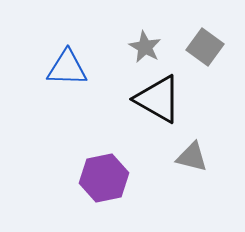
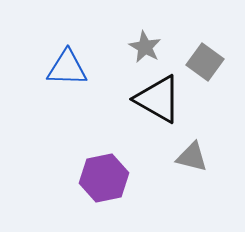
gray square: moved 15 px down
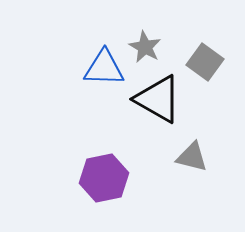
blue triangle: moved 37 px right
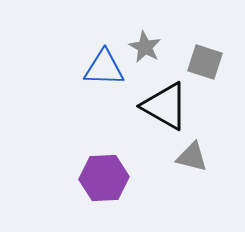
gray square: rotated 18 degrees counterclockwise
black triangle: moved 7 px right, 7 px down
purple hexagon: rotated 9 degrees clockwise
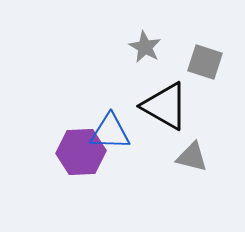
blue triangle: moved 6 px right, 64 px down
purple hexagon: moved 23 px left, 26 px up
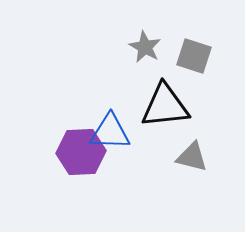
gray square: moved 11 px left, 6 px up
black triangle: rotated 36 degrees counterclockwise
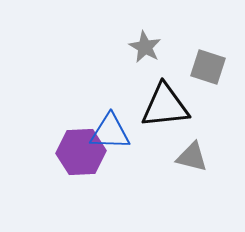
gray square: moved 14 px right, 11 px down
